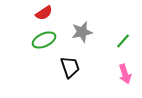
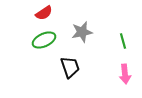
green line: rotated 56 degrees counterclockwise
pink arrow: rotated 12 degrees clockwise
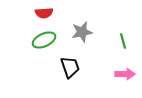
red semicircle: rotated 30 degrees clockwise
pink arrow: rotated 84 degrees counterclockwise
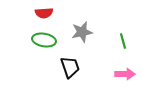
green ellipse: rotated 35 degrees clockwise
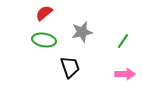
red semicircle: rotated 144 degrees clockwise
green line: rotated 49 degrees clockwise
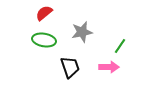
green line: moved 3 px left, 5 px down
pink arrow: moved 16 px left, 7 px up
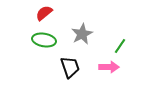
gray star: moved 2 px down; rotated 15 degrees counterclockwise
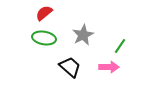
gray star: moved 1 px right, 1 px down
green ellipse: moved 2 px up
black trapezoid: rotated 30 degrees counterclockwise
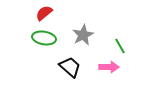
green line: rotated 63 degrees counterclockwise
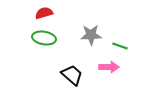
red semicircle: rotated 24 degrees clockwise
gray star: moved 8 px right; rotated 25 degrees clockwise
green line: rotated 42 degrees counterclockwise
black trapezoid: moved 2 px right, 8 px down
